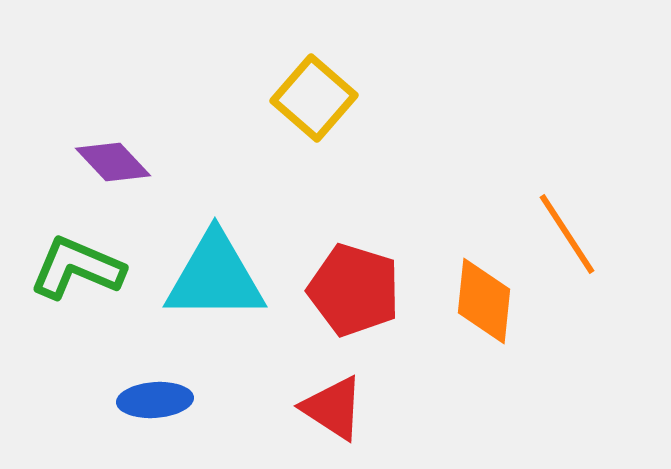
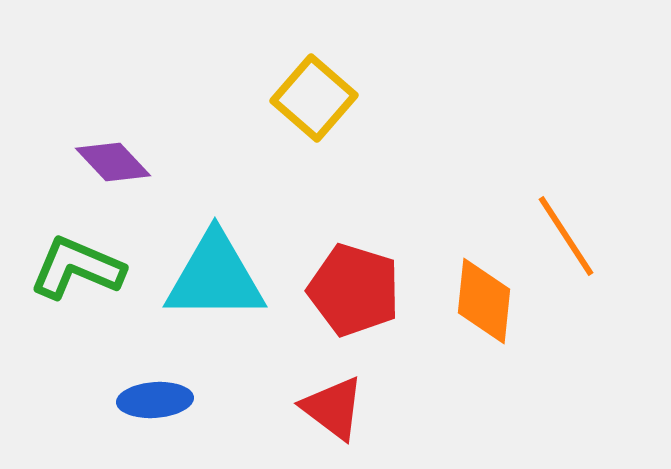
orange line: moved 1 px left, 2 px down
red triangle: rotated 4 degrees clockwise
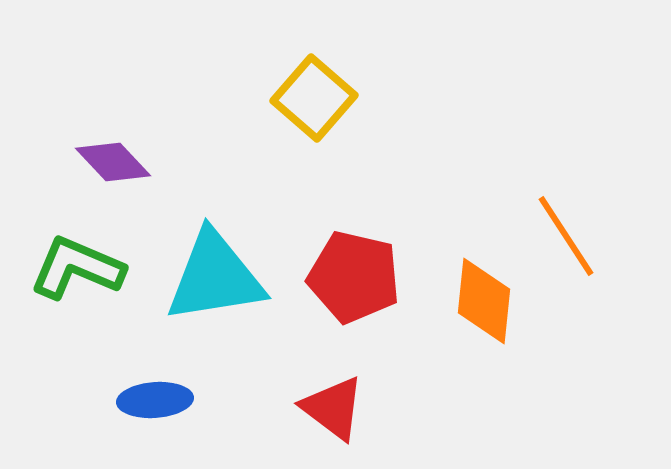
cyan triangle: rotated 9 degrees counterclockwise
red pentagon: moved 13 px up; rotated 4 degrees counterclockwise
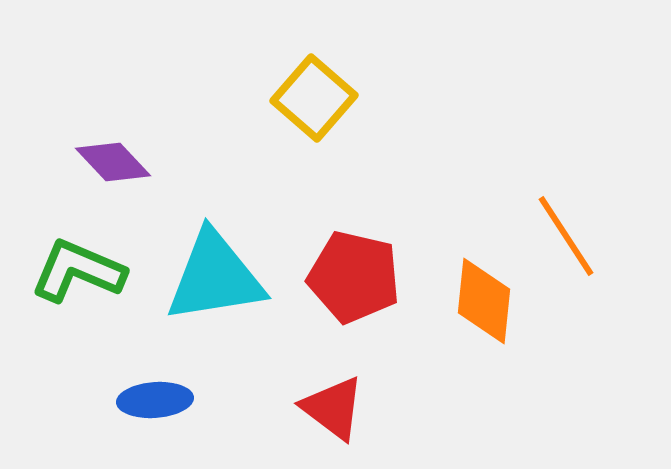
green L-shape: moved 1 px right, 3 px down
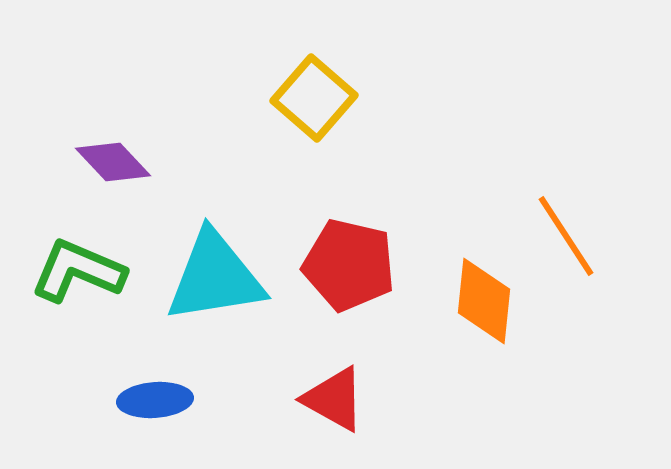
red pentagon: moved 5 px left, 12 px up
red triangle: moved 1 px right, 9 px up; rotated 8 degrees counterclockwise
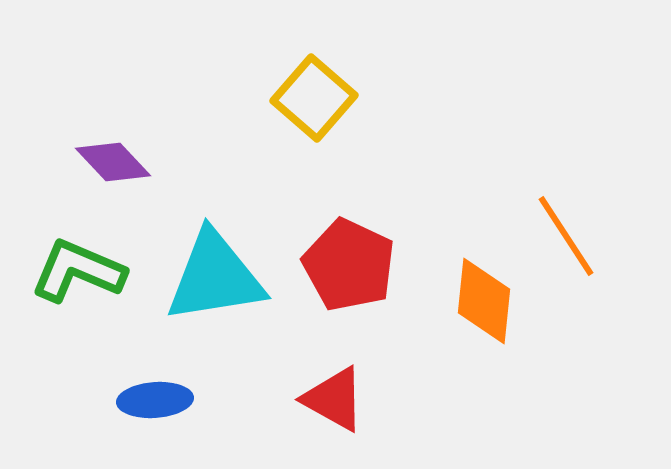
red pentagon: rotated 12 degrees clockwise
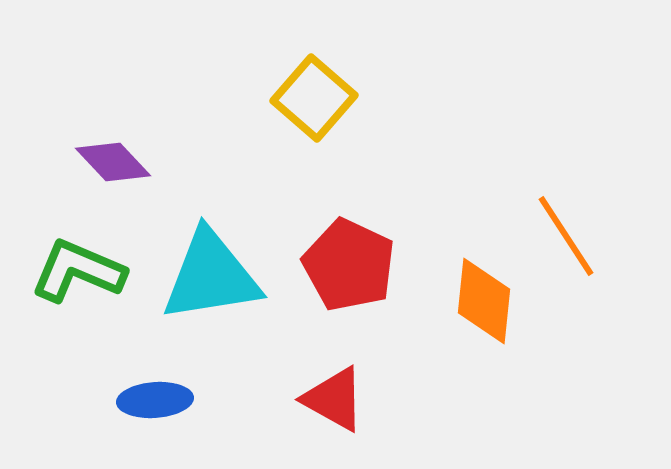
cyan triangle: moved 4 px left, 1 px up
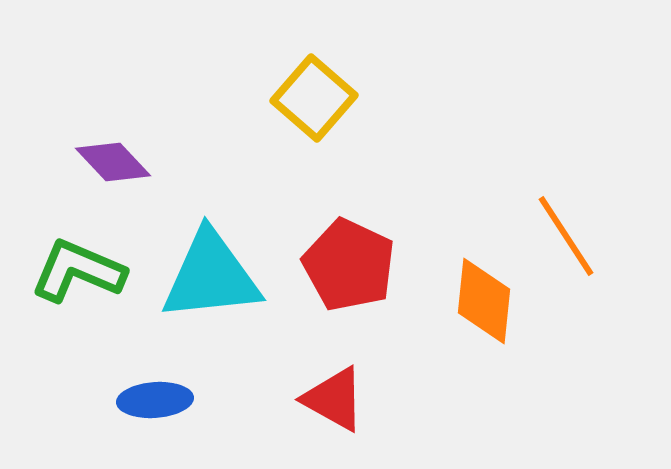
cyan triangle: rotated 3 degrees clockwise
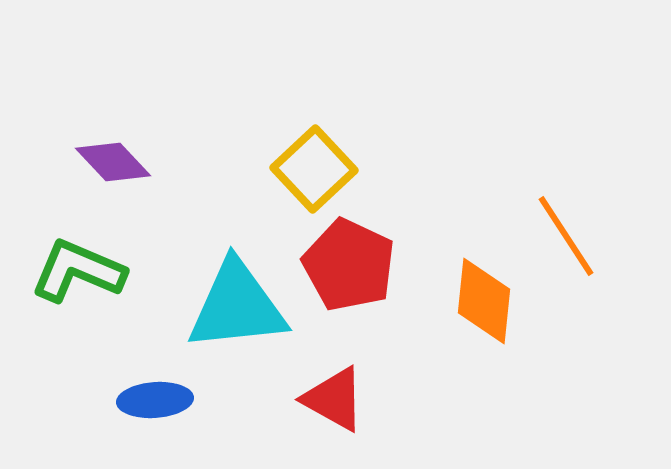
yellow square: moved 71 px down; rotated 6 degrees clockwise
cyan triangle: moved 26 px right, 30 px down
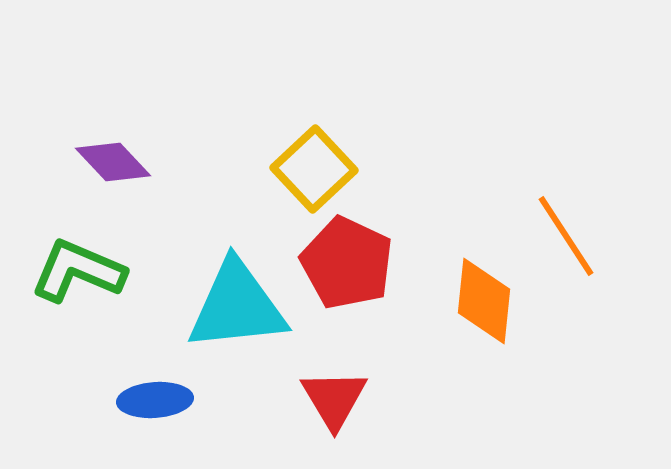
red pentagon: moved 2 px left, 2 px up
red triangle: rotated 30 degrees clockwise
